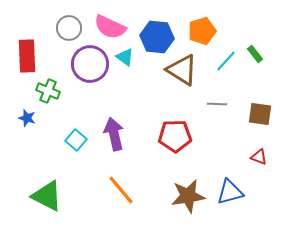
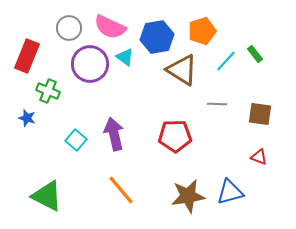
blue hexagon: rotated 16 degrees counterclockwise
red rectangle: rotated 24 degrees clockwise
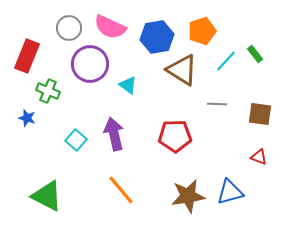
cyan triangle: moved 3 px right, 28 px down
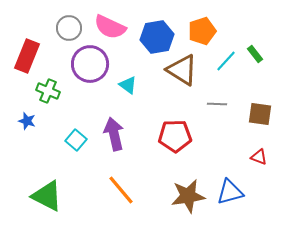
blue star: moved 3 px down
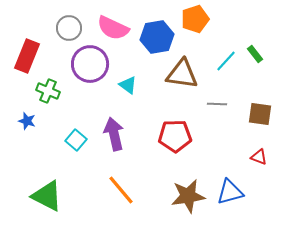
pink semicircle: moved 3 px right, 1 px down
orange pentagon: moved 7 px left, 12 px up
brown triangle: moved 4 px down; rotated 24 degrees counterclockwise
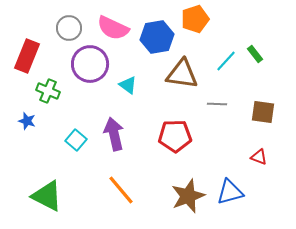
brown square: moved 3 px right, 2 px up
brown star: rotated 12 degrees counterclockwise
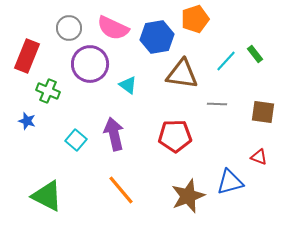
blue triangle: moved 10 px up
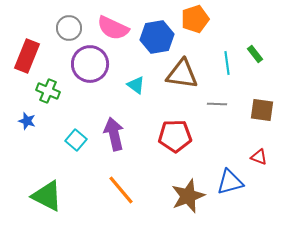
cyan line: moved 1 px right, 2 px down; rotated 50 degrees counterclockwise
cyan triangle: moved 8 px right
brown square: moved 1 px left, 2 px up
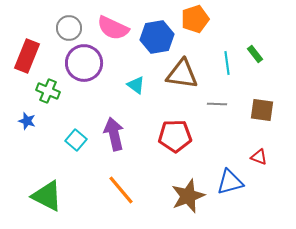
purple circle: moved 6 px left, 1 px up
